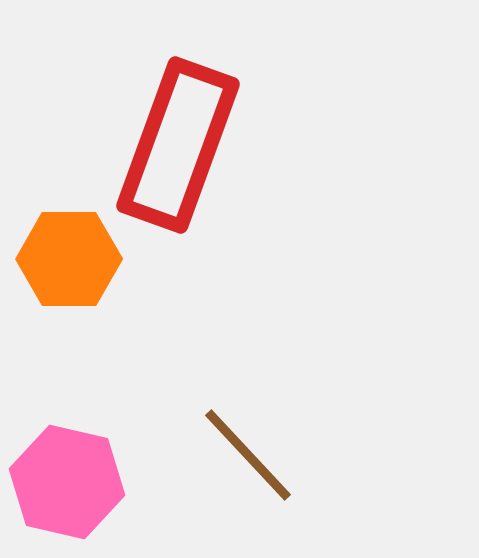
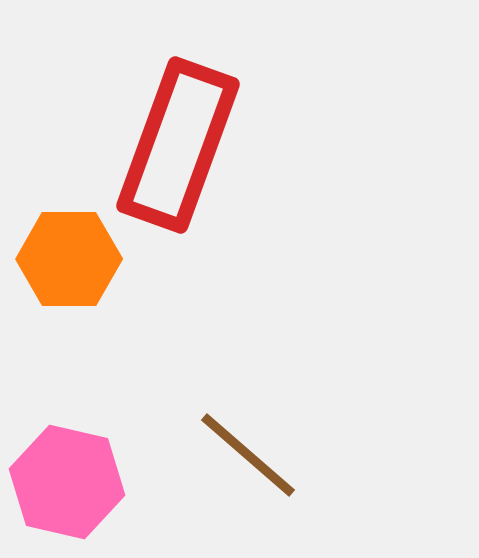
brown line: rotated 6 degrees counterclockwise
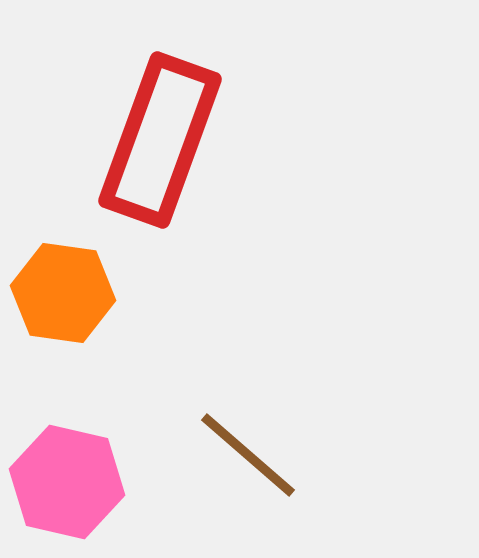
red rectangle: moved 18 px left, 5 px up
orange hexagon: moved 6 px left, 34 px down; rotated 8 degrees clockwise
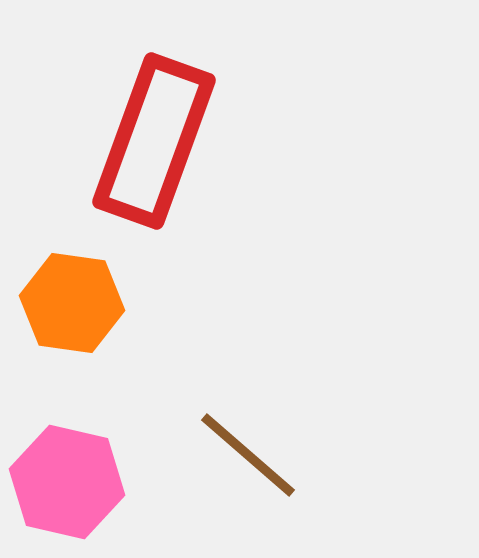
red rectangle: moved 6 px left, 1 px down
orange hexagon: moved 9 px right, 10 px down
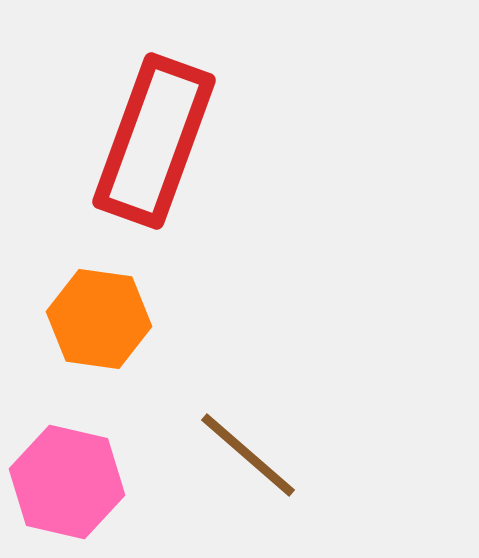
orange hexagon: moved 27 px right, 16 px down
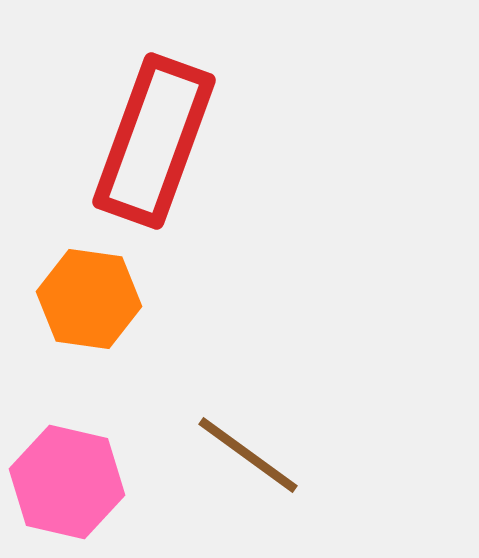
orange hexagon: moved 10 px left, 20 px up
brown line: rotated 5 degrees counterclockwise
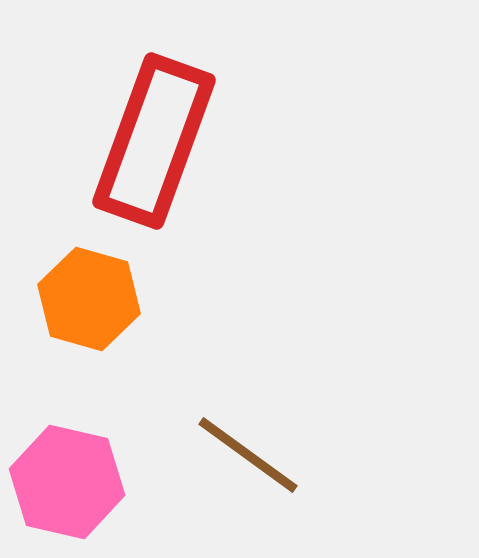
orange hexagon: rotated 8 degrees clockwise
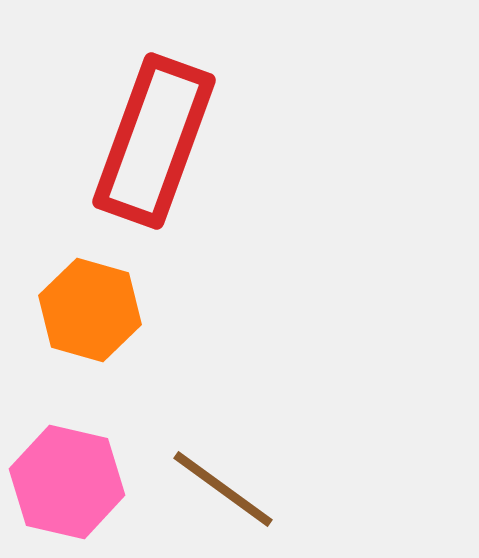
orange hexagon: moved 1 px right, 11 px down
brown line: moved 25 px left, 34 px down
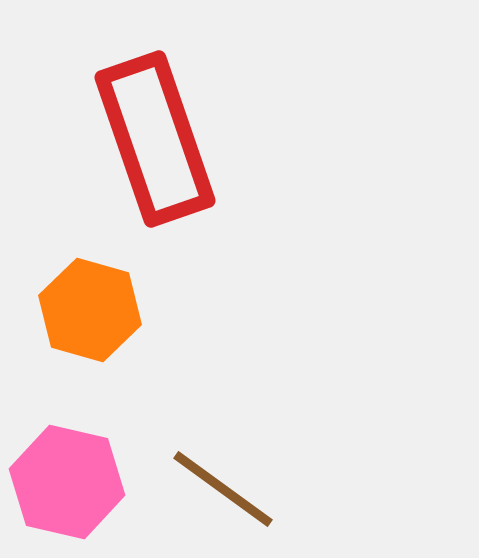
red rectangle: moved 1 px right, 2 px up; rotated 39 degrees counterclockwise
